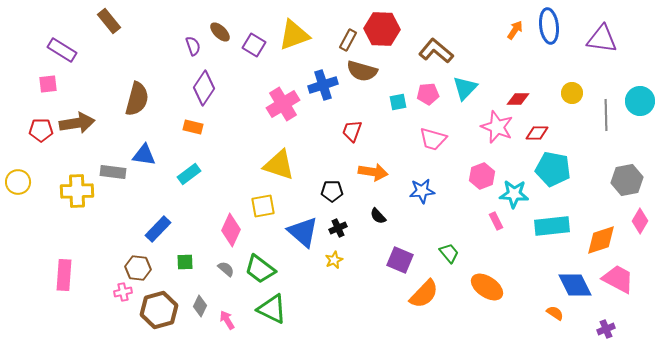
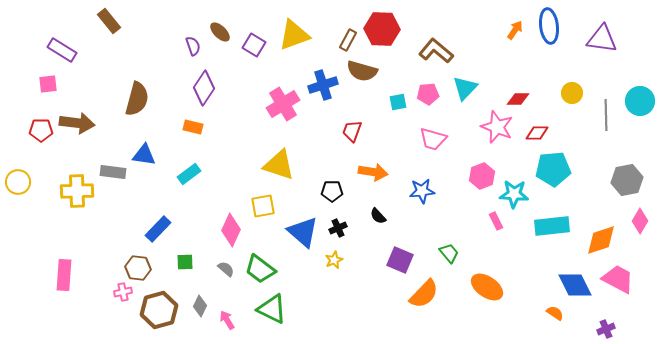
brown arrow at (77, 123): rotated 16 degrees clockwise
cyan pentagon at (553, 169): rotated 16 degrees counterclockwise
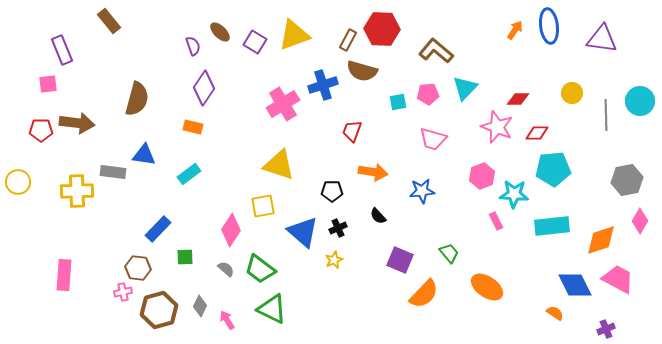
purple square at (254, 45): moved 1 px right, 3 px up
purple rectangle at (62, 50): rotated 36 degrees clockwise
pink diamond at (231, 230): rotated 8 degrees clockwise
green square at (185, 262): moved 5 px up
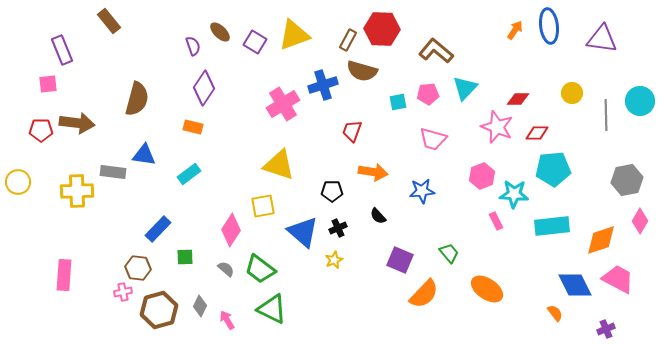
orange ellipse at (487, 287): moved 2 px down
orange semicircle at (555, 313): rotated 18 degrees clockwise
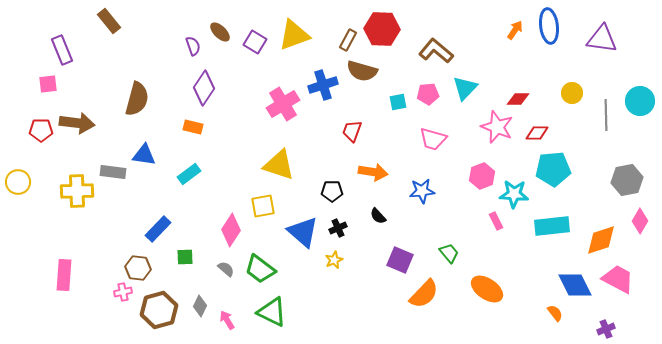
green triangle at (272, 309): moved 3 px down
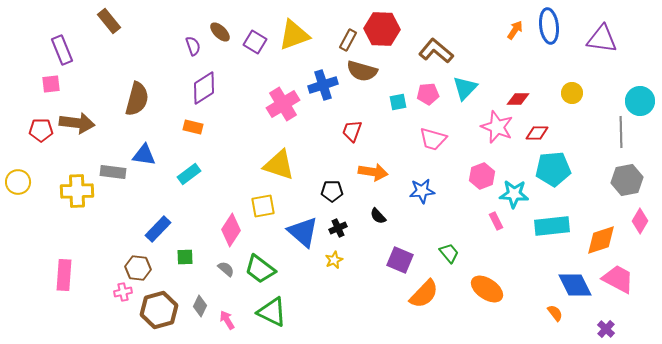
pink square at (48, 84): moved 3 px right
purple diamond at (204, 88): rotated 24 degrees clockwise
gray line at (606, 115): moved 15 px right, 17 px down
purple cross at (606, 329): rotated 24 degrees counterclockwise
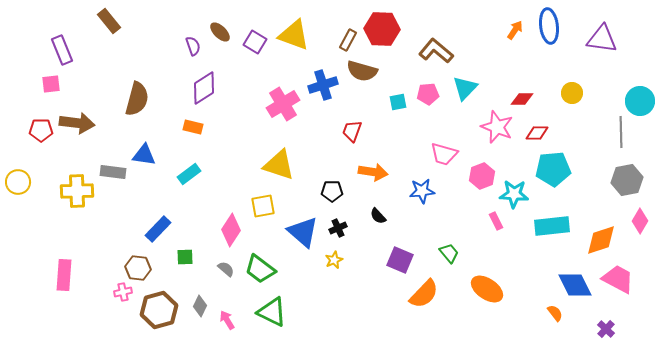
yellow triangle at (294, 35): rotated 40 degrees clockwise
red diamond at (518, 99): moved 4 px right
pink trapezoid at (433, 139): moved 11 px right, 15 px down
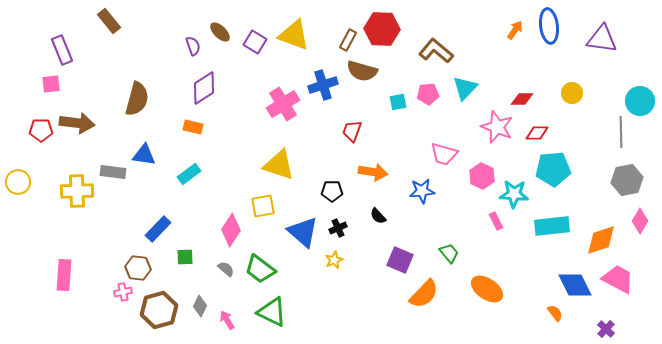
pink hexagon at (482, 176): rotated 15 degrees counterclockwise
